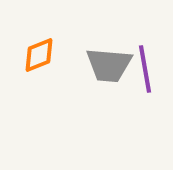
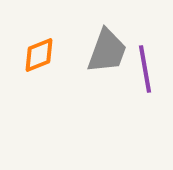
gray trapezoid: moved 2 px left, 14 px up; rotated 75 degrees counterclockwise
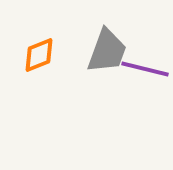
purple line: rotated 66 degrees counterclockwise
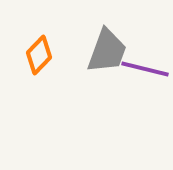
orange diamond: rotated 24 degrees counterclockwise
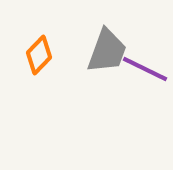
purple line: rotated 12 degrees clockwise
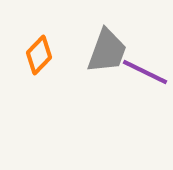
purple line: moved 3 px down
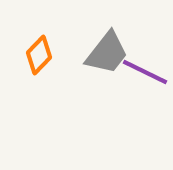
gray trapezoid: moved 2 px down; rotated 18 degrees clockwise
